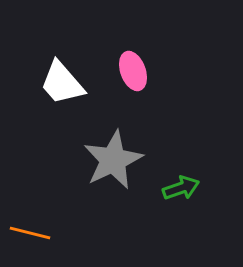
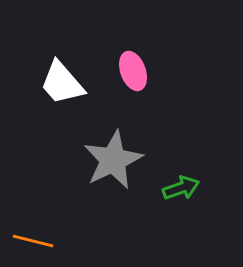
orange line: moved 3 px right, 8 px down
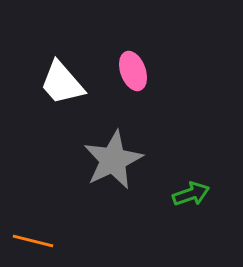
green arrow: moved 10 px right, 6 px down
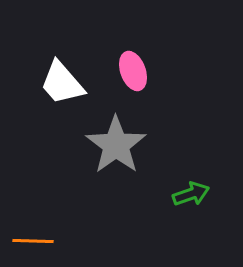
gray star: moved 3 px right, 15 px up; rotated 10 degrees counterclockwise
orange line: rotated 12 degrees counterclockwise
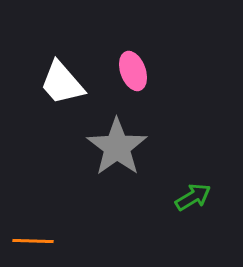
gray star: moved 1 px right, 2 px down
green arrow: moved 2 px right, 3 px down; rotated 12 degrees counterclockwise
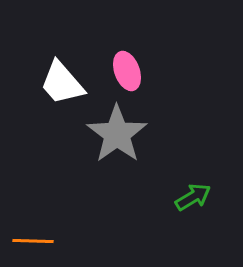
pink ellipse: moved 6 px left
gray star: moved 13 px up
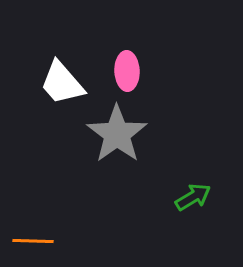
pink ellipse: rotated 18 degrees clockwise
